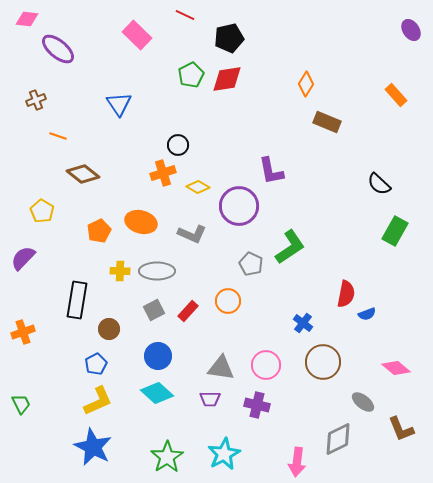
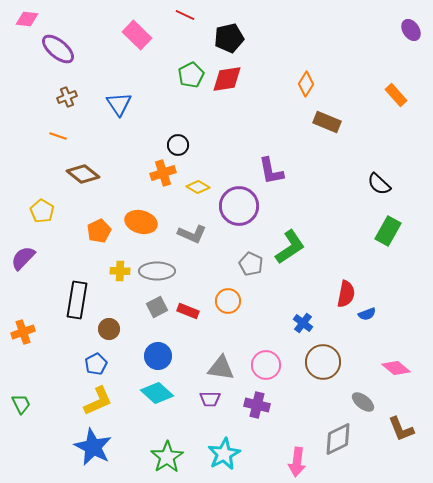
brown cross at (36, 100): moved 31 px right, 3 px up
green rectangle at (395, 231): moved 7 px left
gray square at (154, 310): moved 3 px right, 3 px up
red rectangle at (188, 311): rotated 70 degrees clockwise
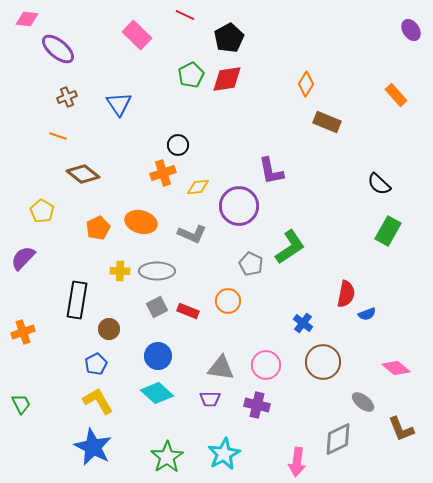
black pentagon at (229, 38): rotated 16 degrees counterclockwise
yellow diamond at (198, 187): rotated 35 degrees counterclockwise
orange pentagon at (99, 231): moved 1 px left, 3 px up
yellow L-shape at (98, 401): rotated 96 degrees counterclockwise
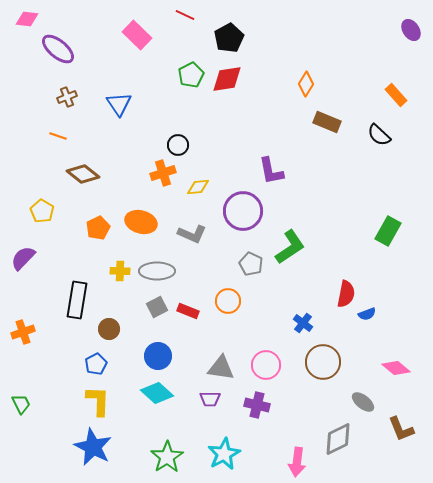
black semicircle at (379, 184): moved 49 px up
purple circle at (239, 206): moved 4 px right, 5 px down
yellow L-shape at (98, 401): rotated 32 degrees clockwise
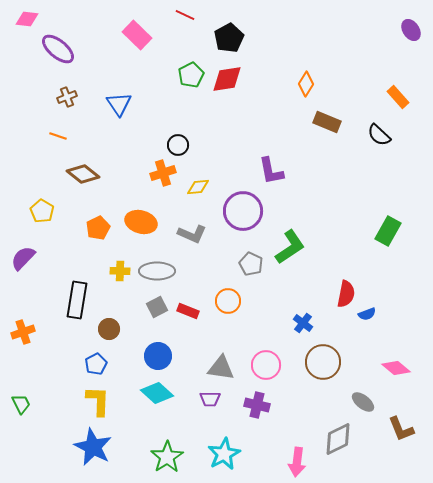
orange rectangle at (396, 95): moved 2 px right, 2 px down
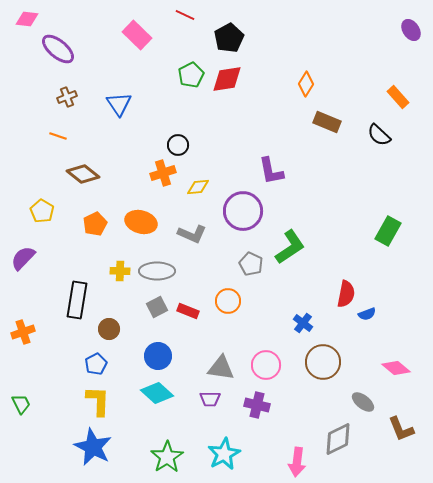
orange pentagon at (98, 228): moved 3 px left, 4 px up
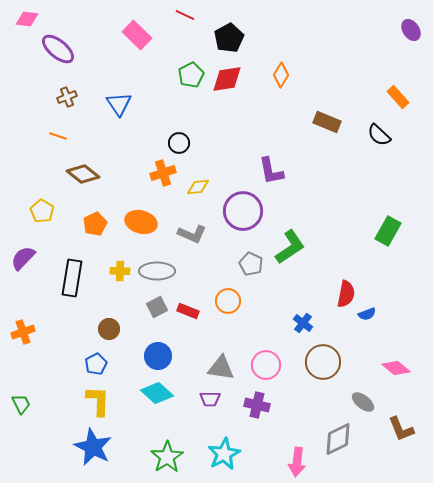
orange diamond at (306, 84): moved 25 px left, 9 px up
black circle at (178, 145): moved 1 px right, 2 px up
black rectangle at (77, 300): moved 5 px left, 22 px up
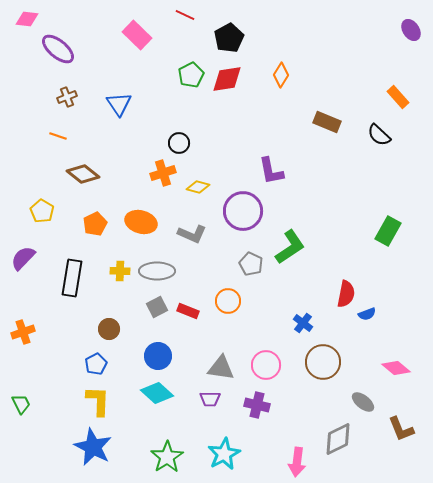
yellow diamond at (198, 187): rotated 20 degrees clockwise
